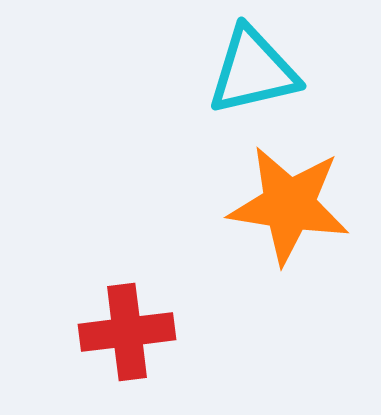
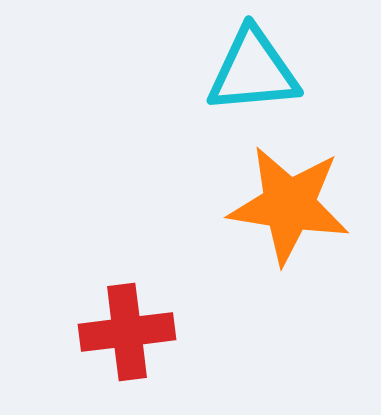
cyan triangle: rotated 8 degrees clockwise
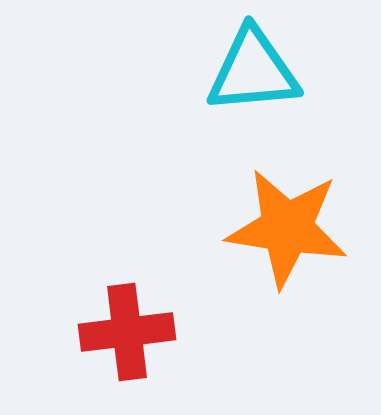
orange star: moved 2 px left, 23 px down
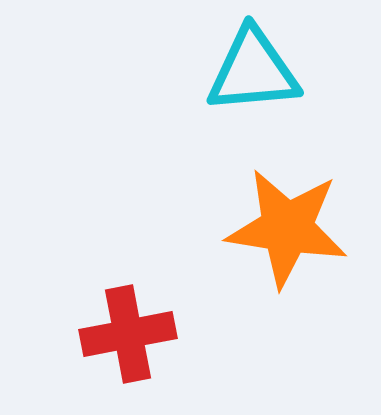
red cross: moved 1 px right, 2 px down; rotated 4 degrees counterclockwise
